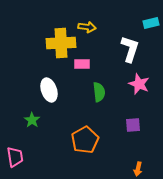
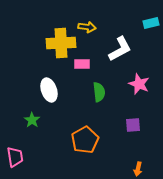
white L-shape: moved 10 px left; rotated 44 degrees clockwise
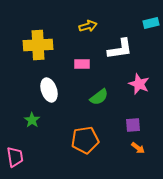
yellow arrow: moved 1 px right, 1 px up; rotated 24 degrees counterclockwise
yellow cross: moved 23 px left, 2 px down
white L-shape: rotated 20 degrees clockwise
green semicircle: moved 5 px down; rotated 60 degrees clockwise
orange pentagon: rotated 20 degrees clockwise
orange arrow: moved 21 px up; rotated 64 degrees counterclockwise
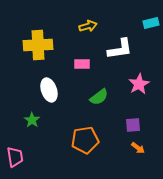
pink star: rotated 20 degrees clockwise
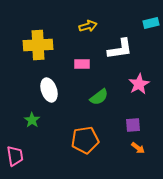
pink trapezoid: moved 1 px up
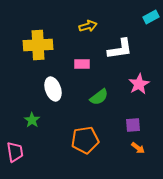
cyan rectangle: moved 6 px up; rotated 14 degrees counterclockwise
white ellipse: moved 4 px right, 1 px up
pink trapezoid: moved 4 px up
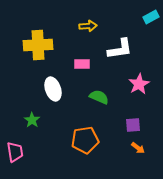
yellow arrow: rotated 12 degrees clockwise
green semicircle: rotated 120 degrees counterclockwise
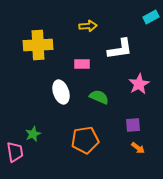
white ellipse: moved 8 px right, 3 px down
green star: moved 1 px right, 14 px down; rotated 14 degrees clockwise
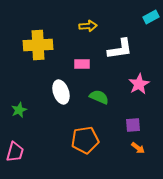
green star: moved 14 px left, 24 px up
pink trapezoid: rotated 25 degrees clockwise
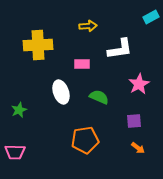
purple square: moved 1 px right, 4 px up
pink trapezoid: rotated 75 degrees clockwise
